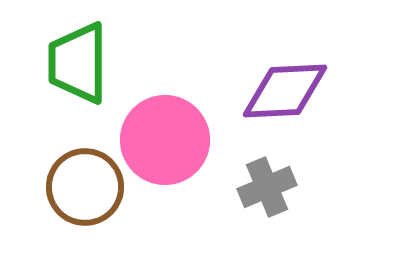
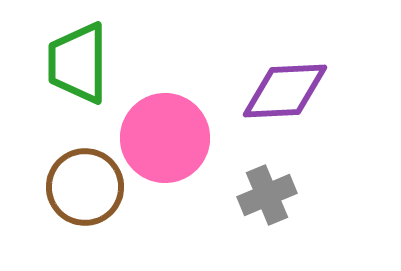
pink circle: moved 2 px up
gray cross: moved 8 px down
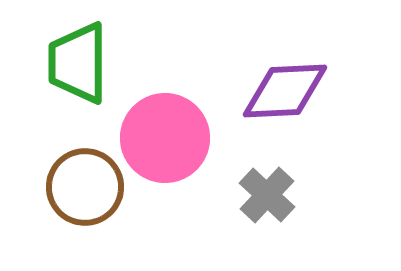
gray cross: rotated 24 degrees counterclockwise
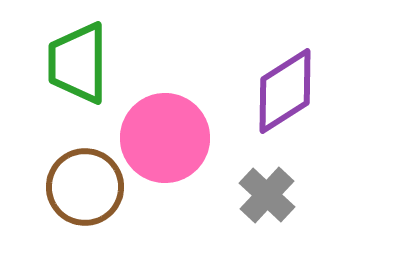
purple diamond: rotated 30 degrees counterclockwise
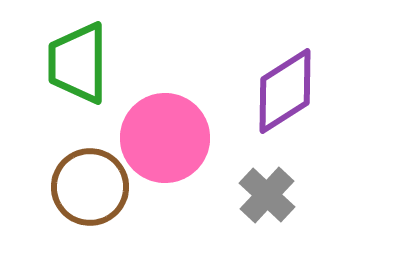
brown circle: moved 5 px right
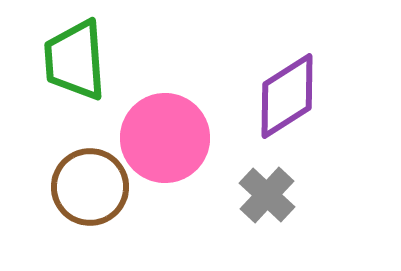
green trapezoid: moved 3 px left, 3 px up; rotated 4 degrees counterclockwise
purple diamond: moved 2 px right, 5 px down
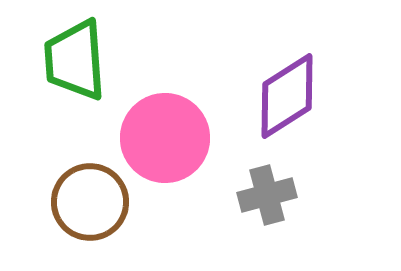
brown circle: moved 15 px down
gray cross: rotated 32 degrees clockwise
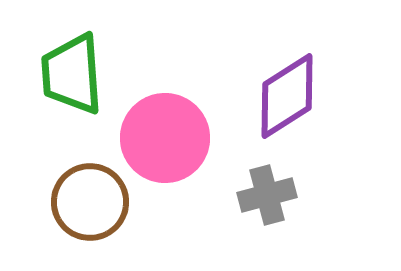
green trapezoid: moved 3 px left, 14 px down
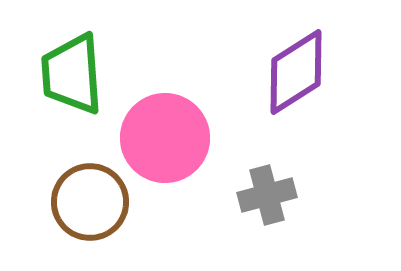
purple diamond: moved 9 px right, 24 px up
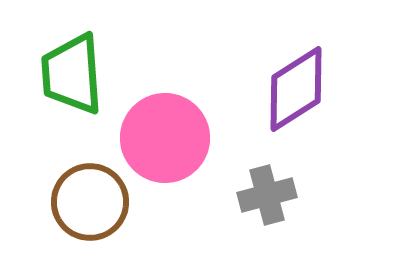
purple diamond: moved 17 px down
